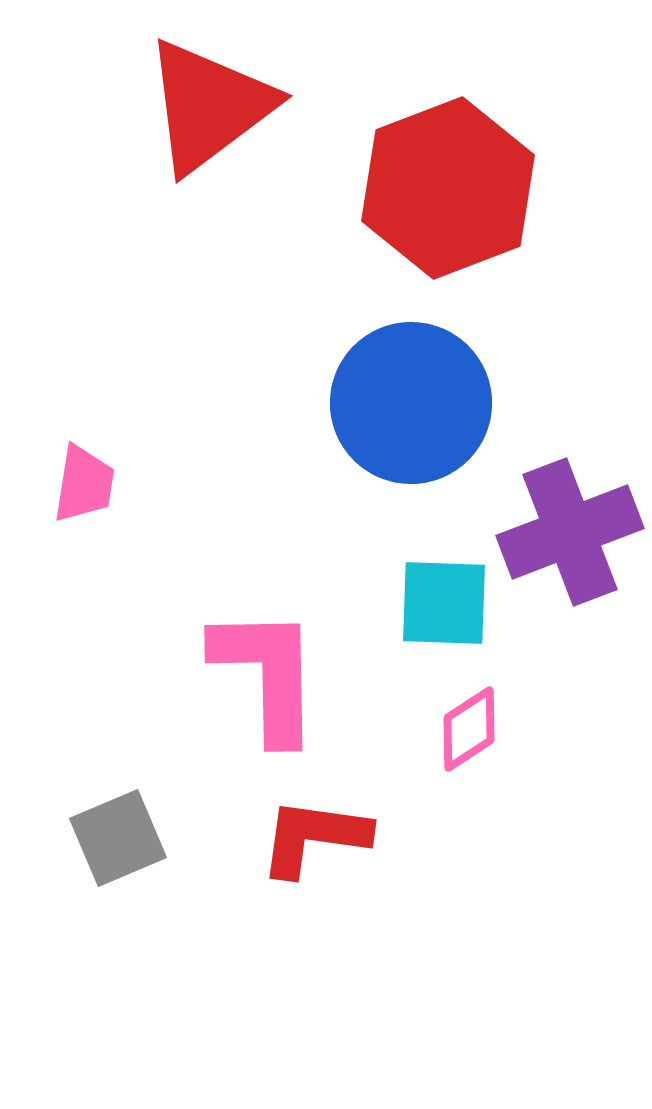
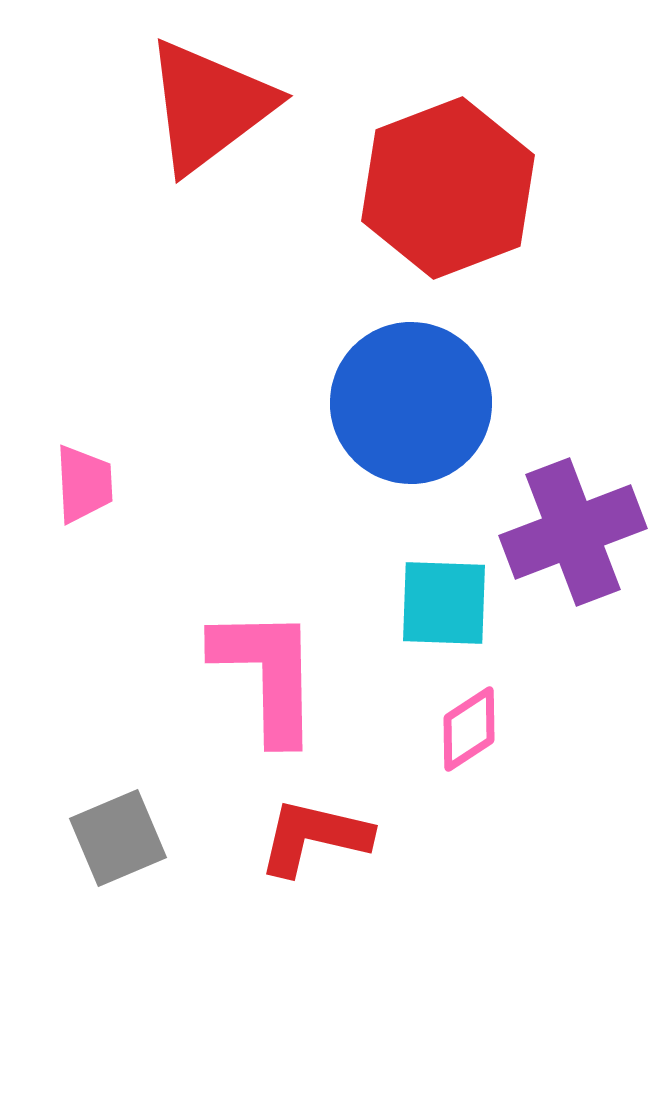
pink trapezoid: rotated 12 degrees counterclockwise
purple cross: moved 3 px right
red L-shape: rotated 5 degrees clockwise
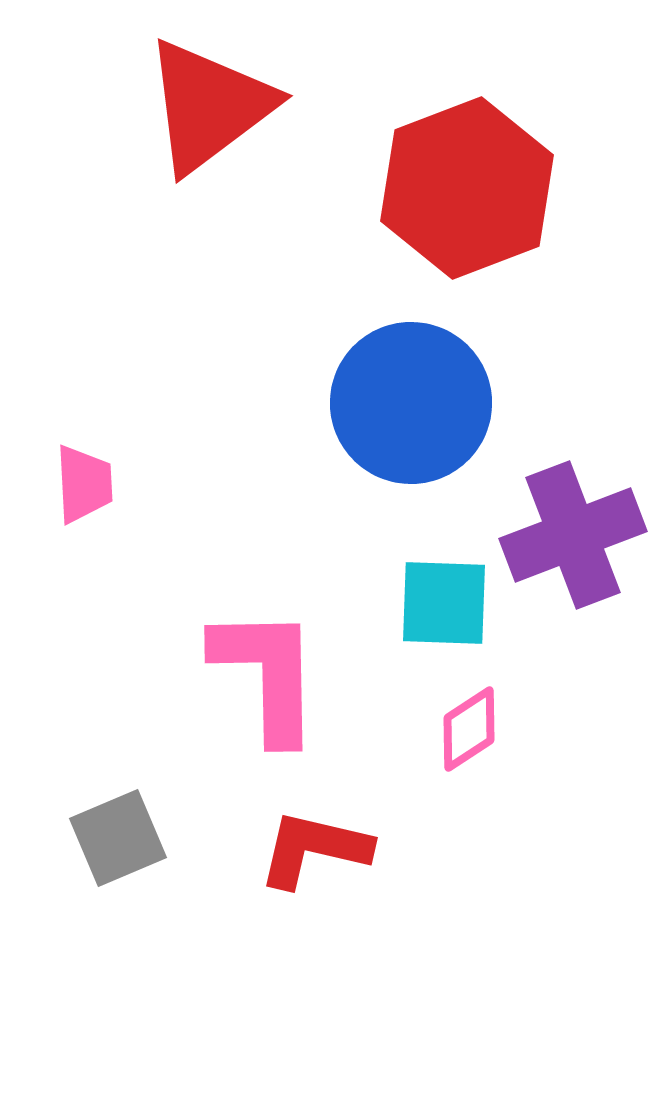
red hexagon: moved 19 px right
purple cross: moved 3 px down
red L-shape: moved 12 px down
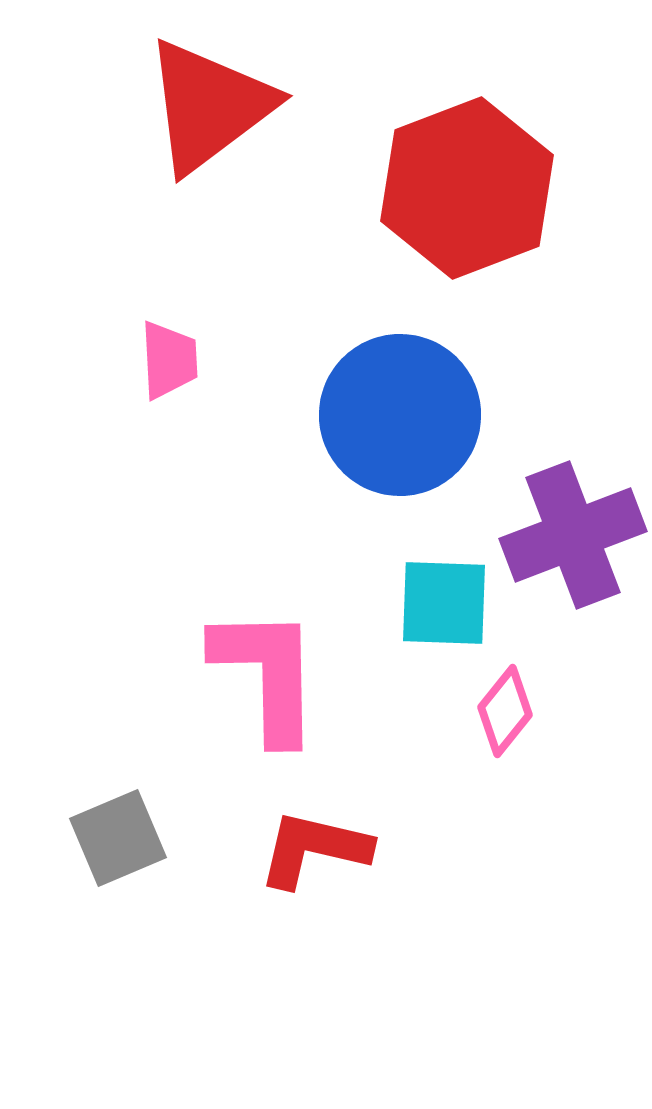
blue circle: moved 11 px left, 12 px down
pink trapezoid: moved 85 px right, 124 px up
pink diamond: moved 36 px right, 18 px up; rotated 18 degrees counterclockwise
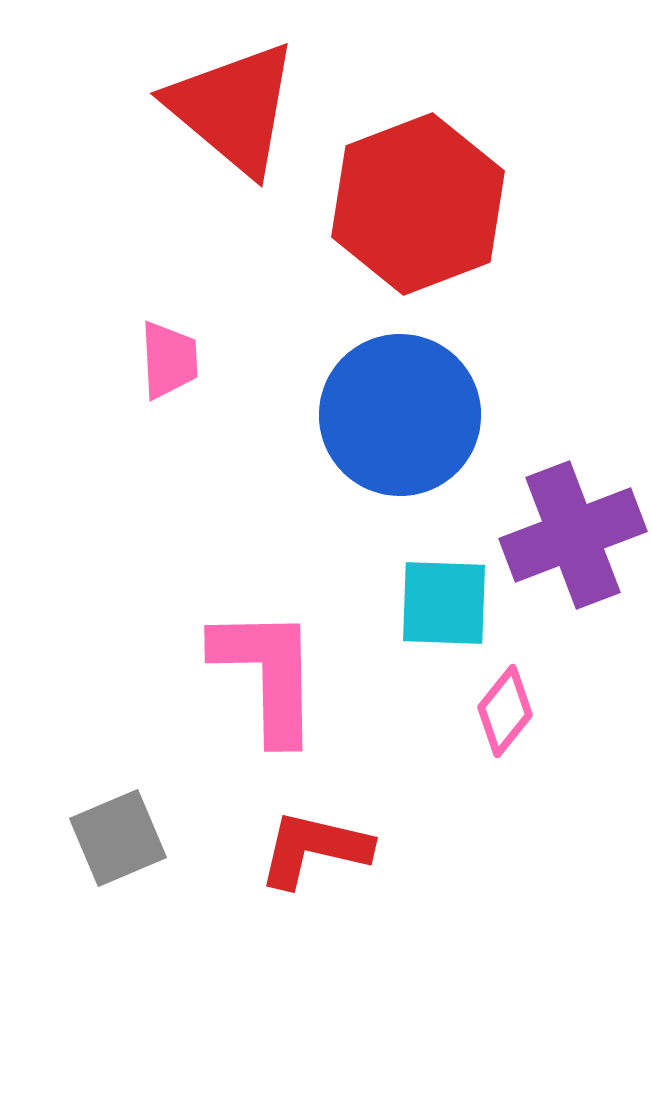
red triangle: moved 24 px right, 2 px down; rotated 43 degrees counterclockwise
red hexagon: moved 49 px left, 16 px down
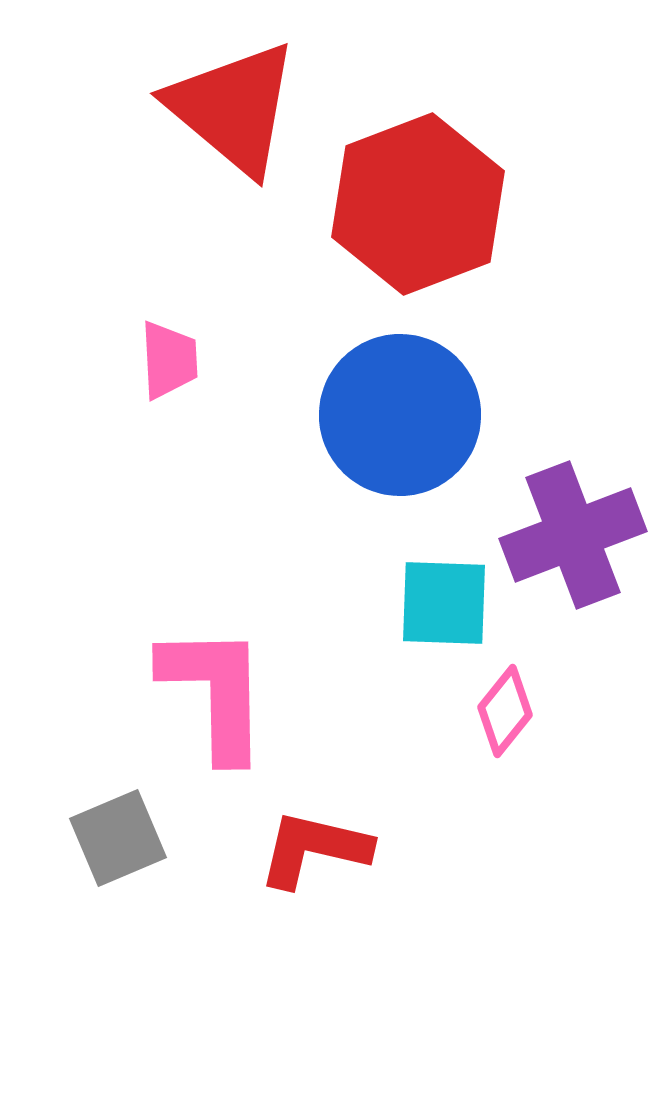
pink L-shape: moved 52 px left, 18 px down
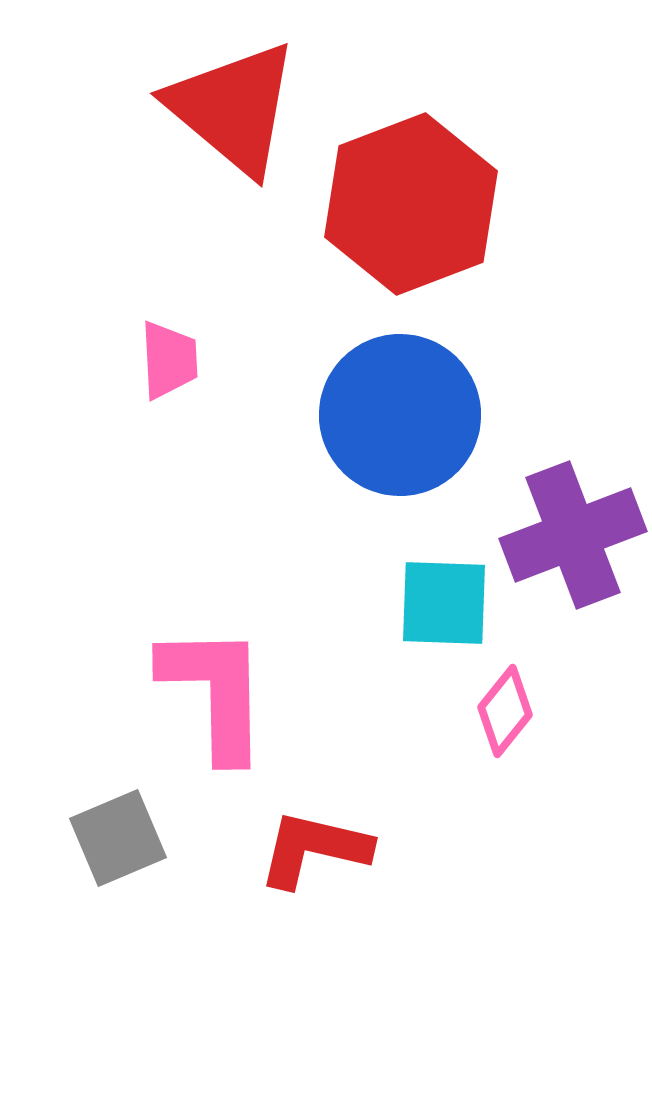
red hexagon: moved 7 px left
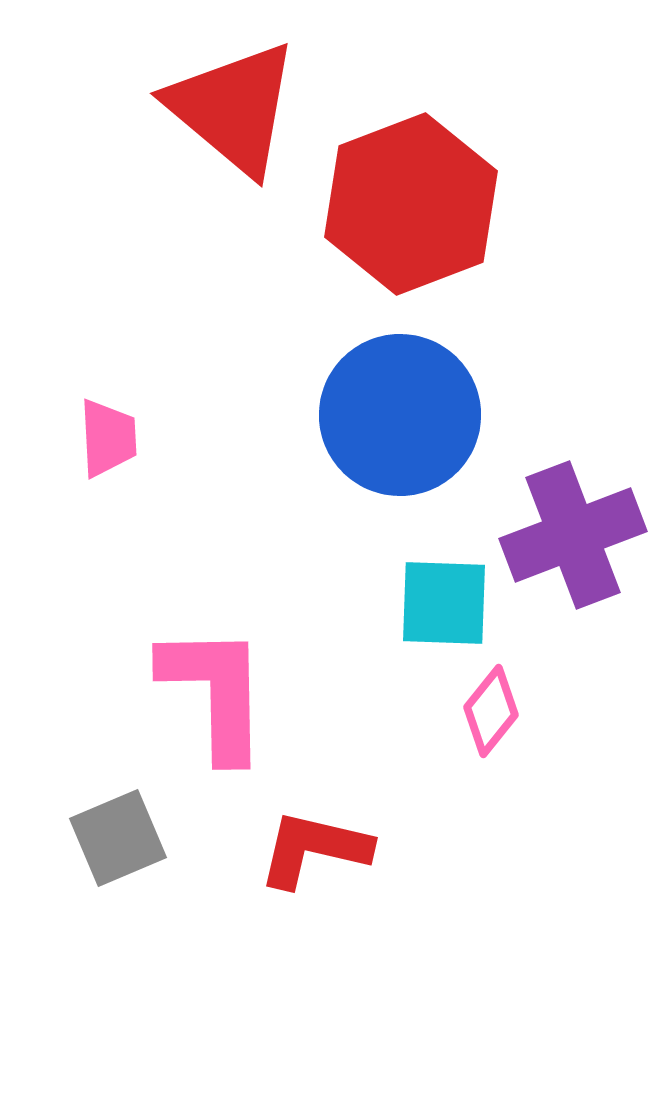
pink trapezoid: moved 61 px left, 78 px down
pink diamond: moved 14 px left
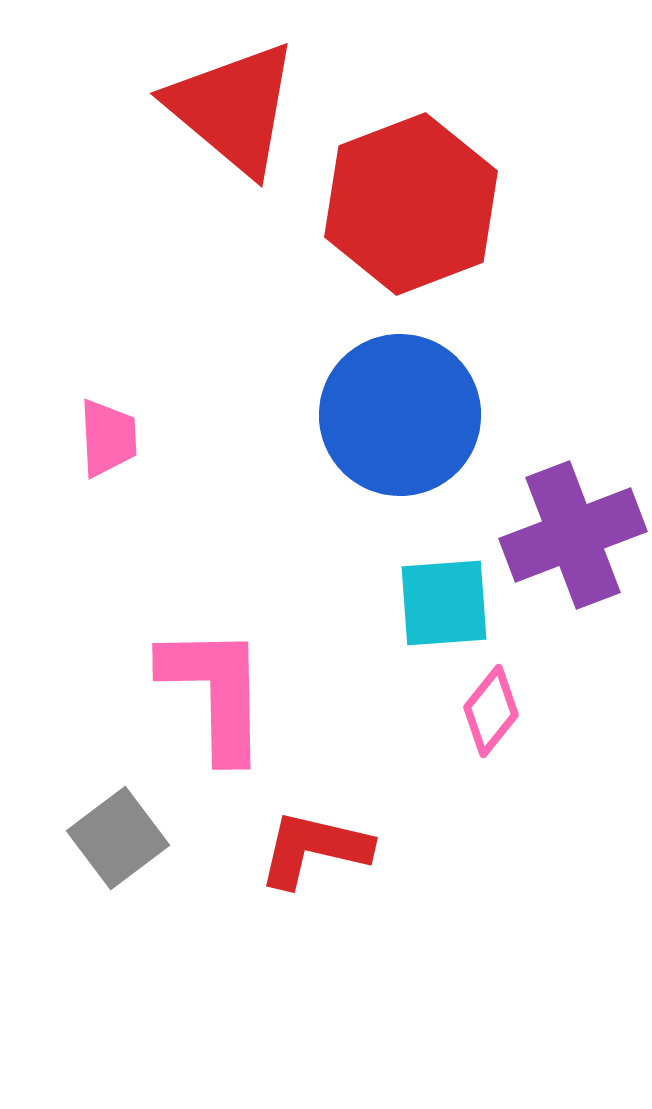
cyan square: rotated 6 degrees counterclockwise
gray square: rotated 14 degrees counterclockwise
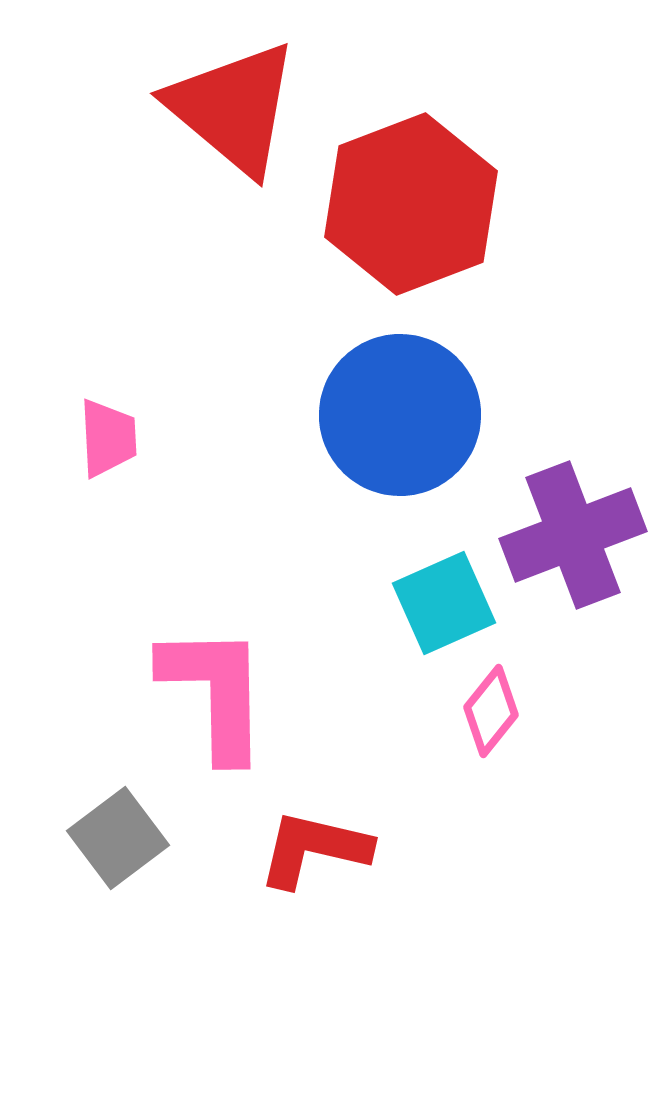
cyan square: rotated 20 degrees counterclockwise
